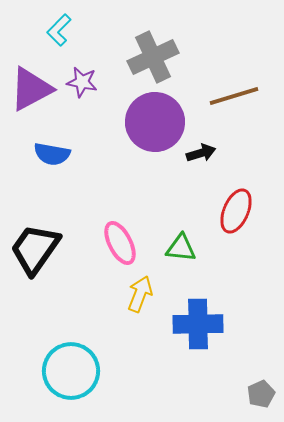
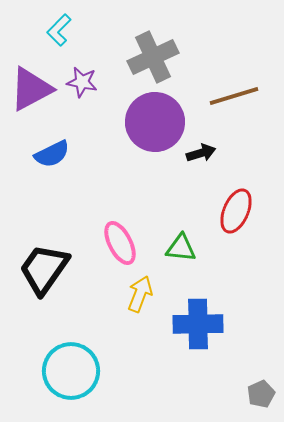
blue semicircle: rotated 36 degrees counterclockwise
black trapezoid: moved 9 px right, 20 px down
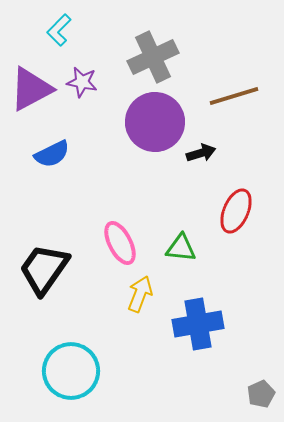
blue cross: rotated 9 degrees counterclockwise
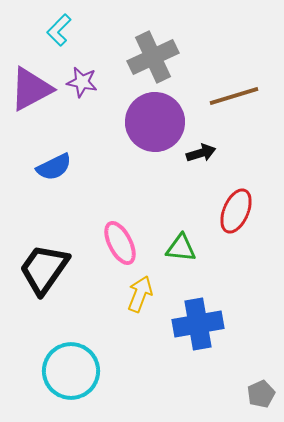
blue semicircle: moved 2 px right, 13 px down
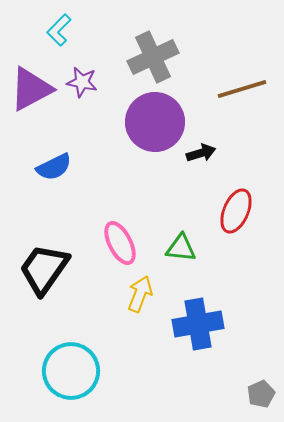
brown line: moved 8 px right, 7 px up
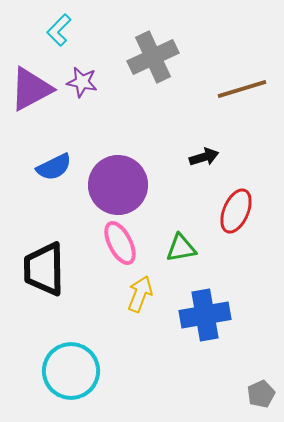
purple circle: moved 37 px left, 63 px down
black arrow: moved 3 px right, 4 px down
green triangle: rotated 16 degrees counterclockwise
black trapezoid: rotated 36 degrees counterclockwise
blue cross: moved 7 px right, 9 px up
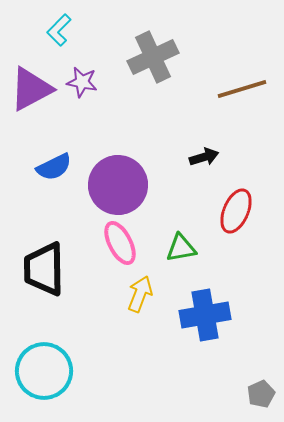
cyan circle: moved 27 px left
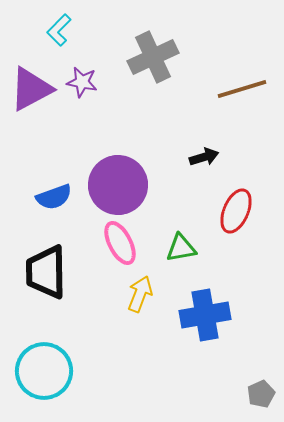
blue semicircle: moved 30 px down; rotated 6 degrees clockwise
black trapezoid: moved 2 px right, 3 px down
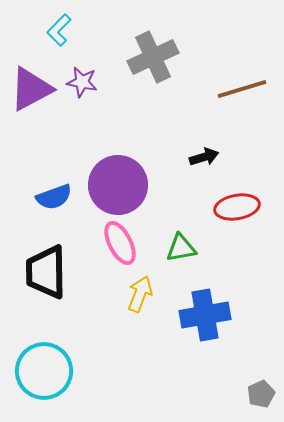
red ellipse: moved 1 px right, 4 px up; rotated 57 degrees clockwise
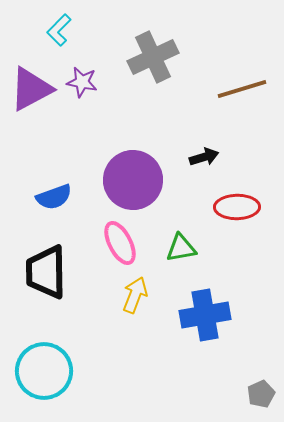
purple circle: moved 15 px right, 5 px up
red ellipse: rotated 9 degrees clockwise
yellow arrow: moved 5 px left, 1 px down
